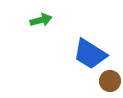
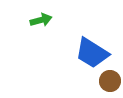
blue trapezoid: moved 2 px right, 1 px up
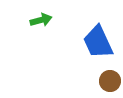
blue trapezoid: moved 6 px right, 11 px up; rotated 33 degrees clockwise
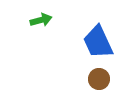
brown circle: moved 11 px left, 2 px up
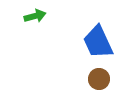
green arrow: moved 6 px left, 4 px up
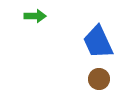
green arrow: rotated 15 degrees clockwise
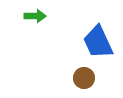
brown circle: moved 15 px left, 1 px up
